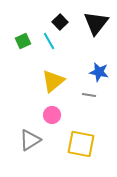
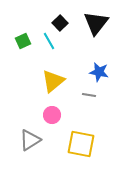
black square: moved 1 px down
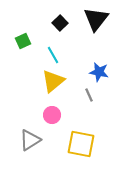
black triangle: moved 4 px up
cyan line: moved 4 px right, 14 px down
gray line: rotated 56 degrees clockwise
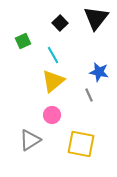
black triangle: moved 1 px up
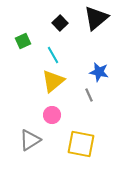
black triangle: rotated 12 degrees clockwise
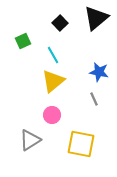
gray line: moved 5 px right, 4 px down
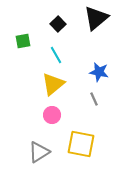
black square: moved 2 px left, 1 px down
green square: rotated 14 degrees clockwise
cyan line: moved 3 px right
yellow triangle: moved 3 px down
gray triangle: moved 9 px right, 12 px down
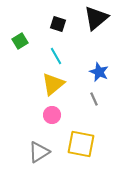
black square: rotated 28 degrees counterclockwise
green square: moved 3 px left; rotated 21 degrees counterclockwise
cyan line: moved 1 px down
blue star: rotated 12 degrees clockwise
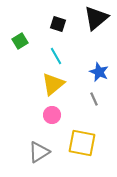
yellow square: moved 1 px right, 1 px up
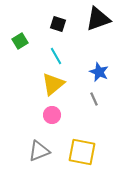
black triangle: moved 2 px right, 1 px down; rotated 20 degrees clockwise
yellow square: moved 9 px down
gray triangle: moved 1 px up; rotated 10 degrees clockwise
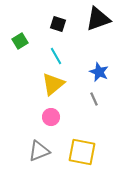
pink circle: moved 1 px left, 2 px down
